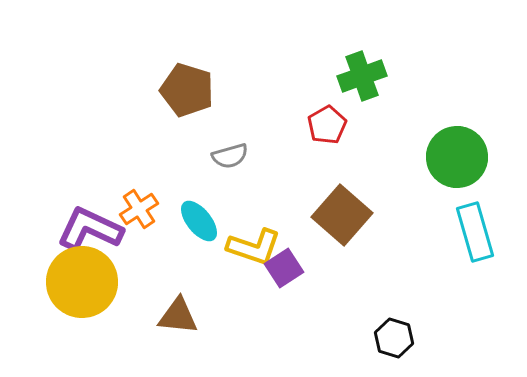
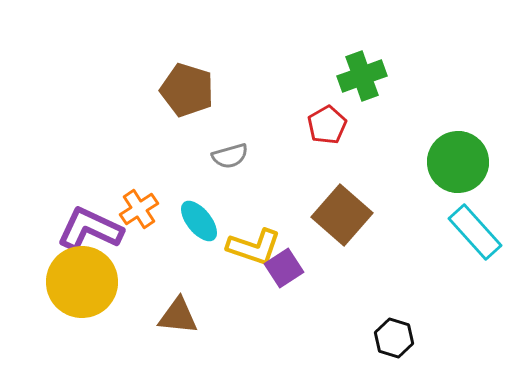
green circle: moved 1 px right, 5 px down
cyan rectangle: rotated 26 degrees counterclockwise
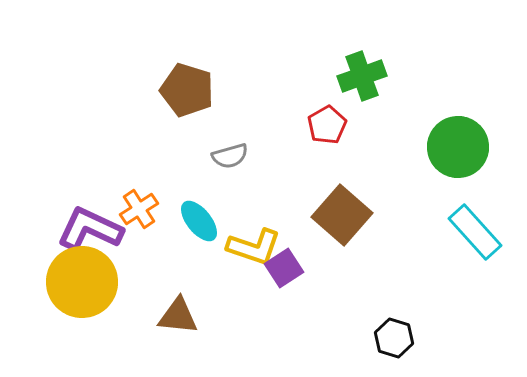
green circle: moved 15 px up
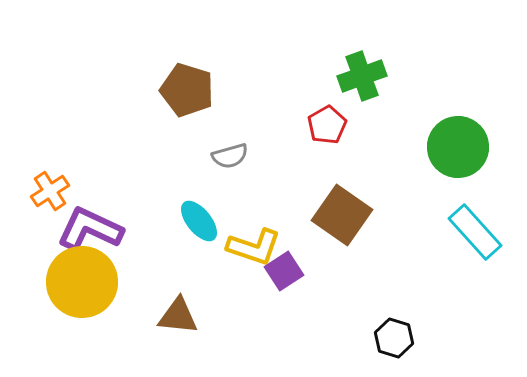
orange cross: moved 89 px left, 18 px up
brown square: rotated 6 degrees counterclockwise
purple square: moved 3 px down
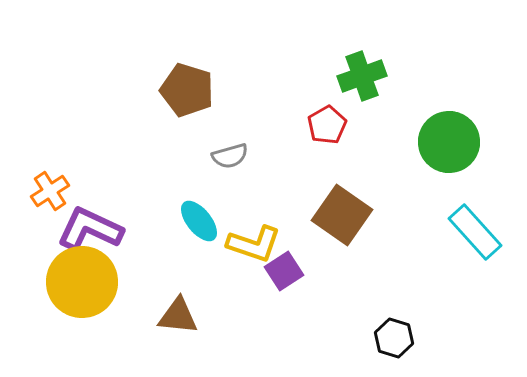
green circle: moved 9 px left, 5 px up
yellow L-shape: moved 3 px up
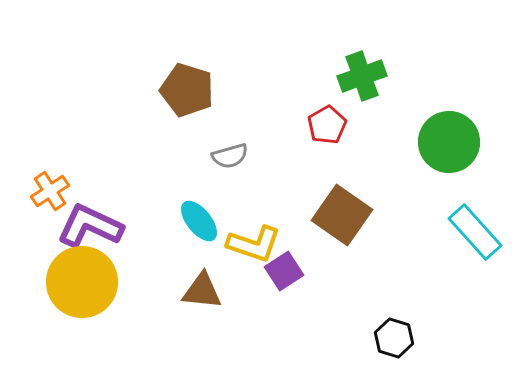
purple L-shape: moved 3 px up
brown triangle: moved 24 px right, 25 px up
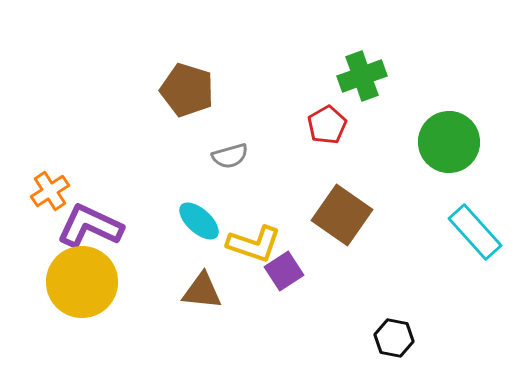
cyan ellipse: rotated 9 degrees counterclockwise
black hexagon: rotated 6 degrees counterclockwise
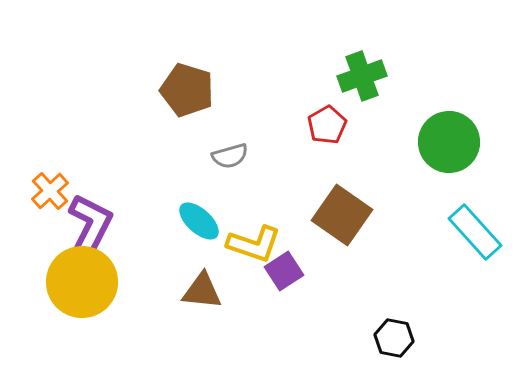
orange cross: rotated 9 degrees counterclockwise
purple L-shape: rotated 92 degrees clockwise
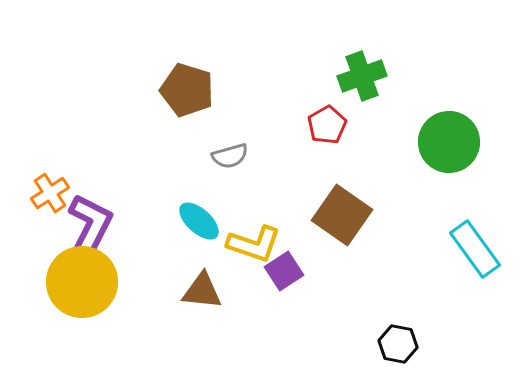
orange cross: moved 2 px down; rotated 9 degrees clockwise
cyan rectangle: moved 17 px down; rotated 6 degrees clockwise
black hexagon: moved 4 px right, 6 px down
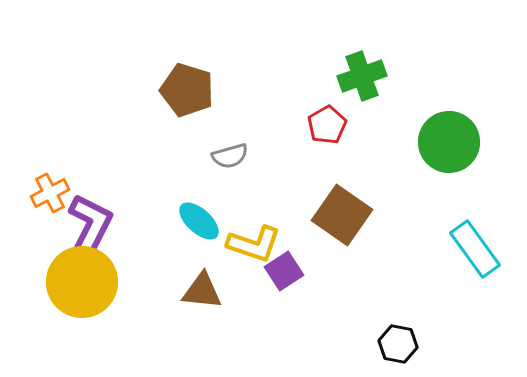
orange cross: rotated 6 degrees clockwise
